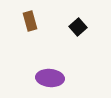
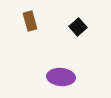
purple ellipse: moved 11 px right, 1 px up
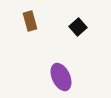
purple ellipse: rotated 60 degrees clockwise
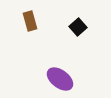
purple ellipse: moved 1 px left, 2 px down; rotated 28 degrees counterclockwise
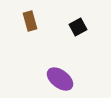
black square: rotated 12 degrees clockwise
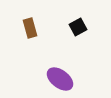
brown rectangle: moved 7 px down
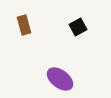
brown rectangle: moved 6 px left, 3 px up
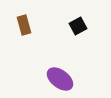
black square: moved 1 px up
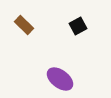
brown rectangle: rotated 30 degrees counterclockwise
